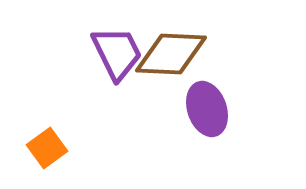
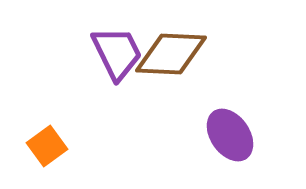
purple ellipse: moved 23 px right, 26 px down; rotated 16 degrees counterclockwise
orange square: moved 2 px up
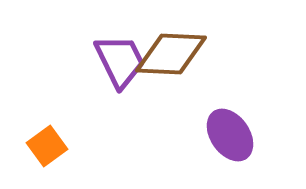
purple trapezoid: moved 3 px right, 8 px down
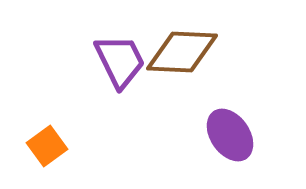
brown diamond: moved 11 px right, 2 px up
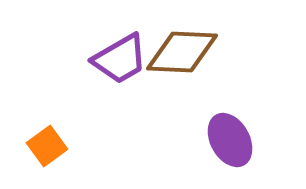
purple trapezoid: moved 2 px up; rotated 86 degrees clockwise
purple ellipse: moved 5 px down; rotated 6 degrees clockwise
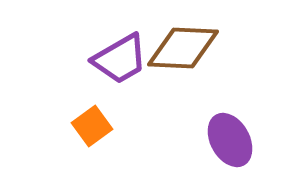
brown diamond: moved 1 px right, 4 px up
orange square: moved 45 px right, 20 px up
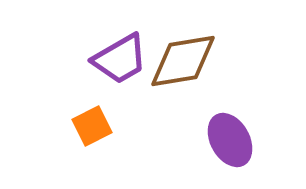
brown diamond: moved 13 px down; rotated 12 degrees counterclockwise
orange square: rotated 9 degrees clockwise
